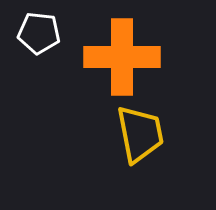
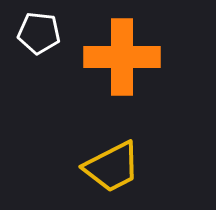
yellow trapezoid: moved 28 px left, 33 px down; rotated 74 degrees clockwise
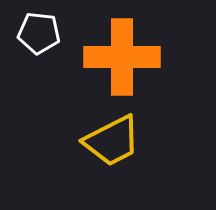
yellow trapezoid: moved 26 px up
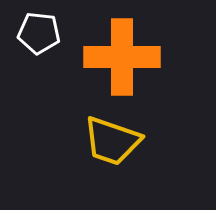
yellow trapezoid: rotated 46 degrees clockwise
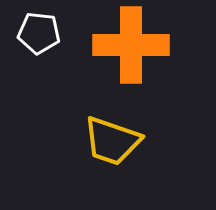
orange cross: moved 9 px right, 12 px up
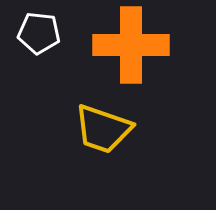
yellow trapezoid: moved 9 px left, 12 px up
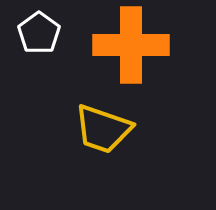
white pentagon: rotated 30 degrees clockwise
